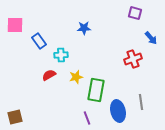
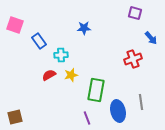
pink square: rotated 18 degrees clockwise
yellow star: moved 5 px left, 2 px up
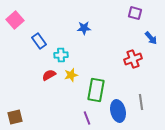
pink square: moved 5 px up; rotated 30 degrees clockwise
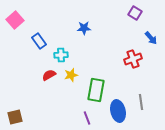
purple square: rotated 16 degrees clockwise
